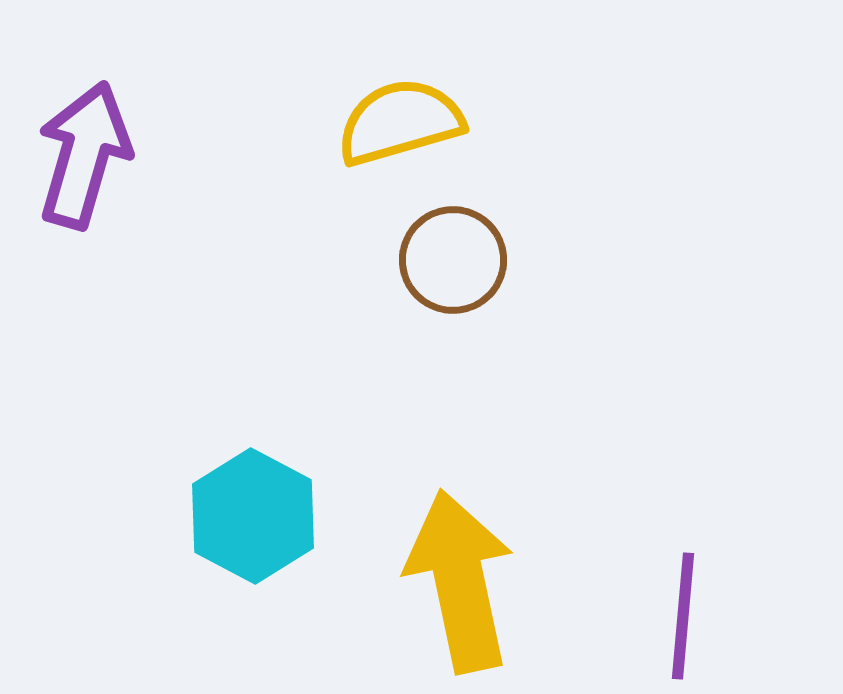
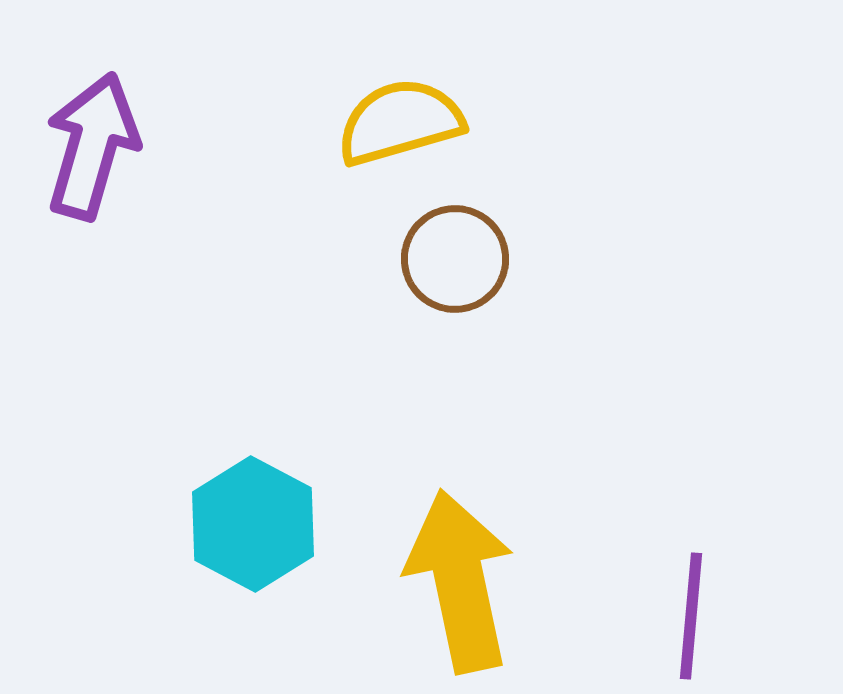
purple arrow: moved 8 px right, 9 px up
brown circle: moved 2 px right, 1 px up
cyan hexagon: moved 8 px down
purple line: moved 8 px right
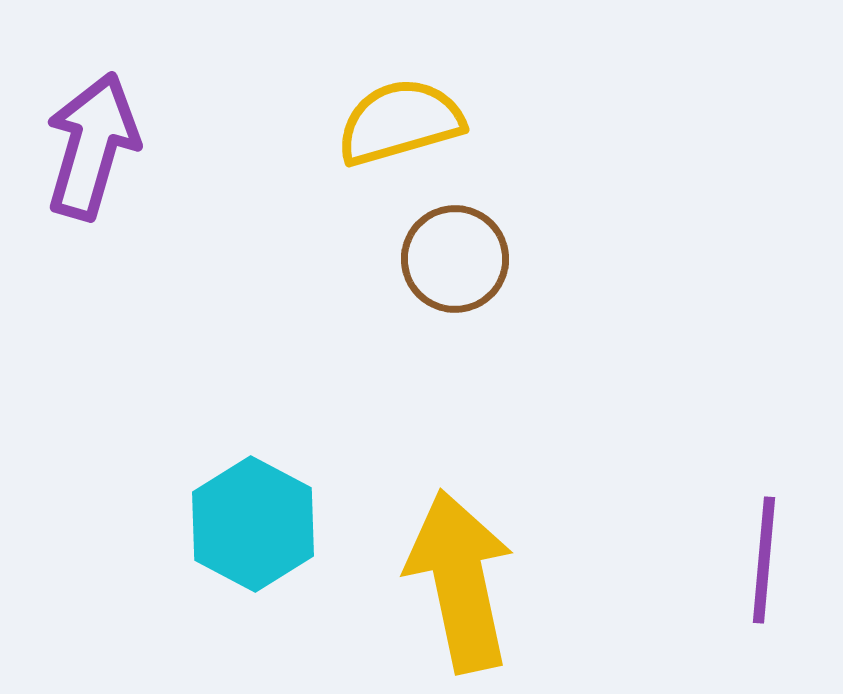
purple line: moved 73 px right, 56 px up
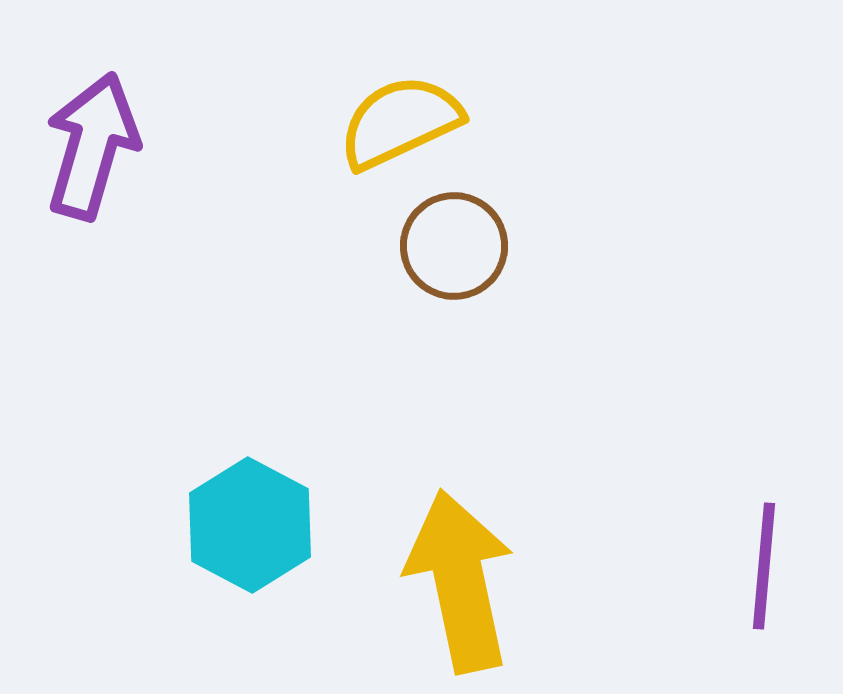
yellow semicircle: rotated 9 degrees counterclockwise
brown circle: moved 1 px left, 13 px up
cyan hexagon: moved 3 px left, 1 px down
purple line: moved 6 px down
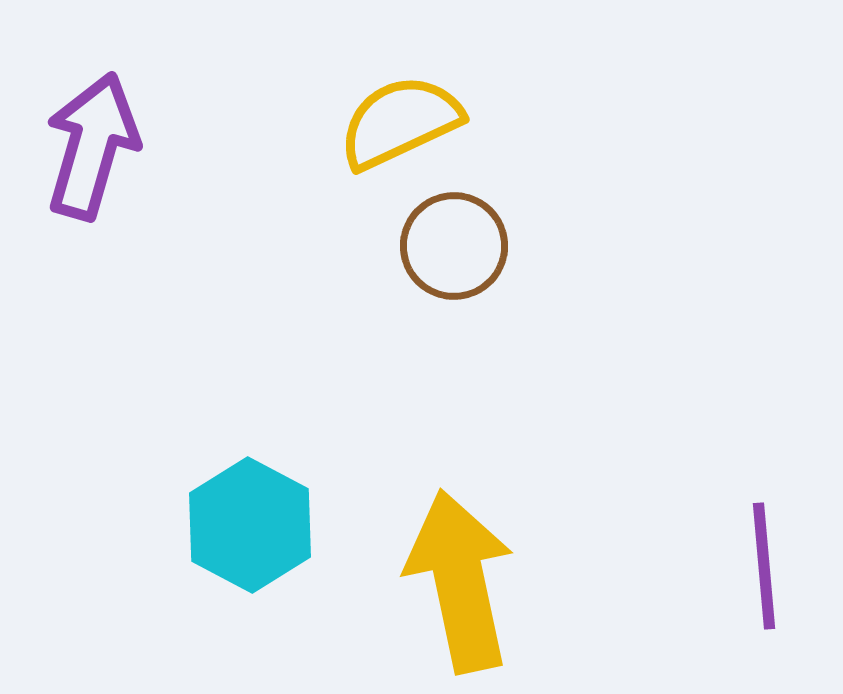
purple line: rotated 10 degrees counterclockwise
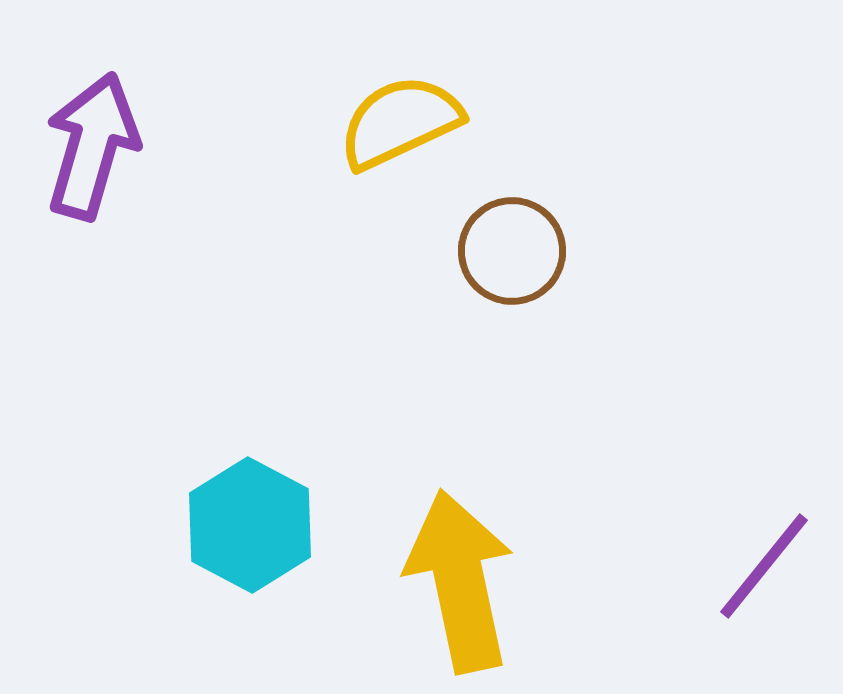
brown circle: moved 58 px right, 5 px down
purple line: rotated 44 degrees clockwise
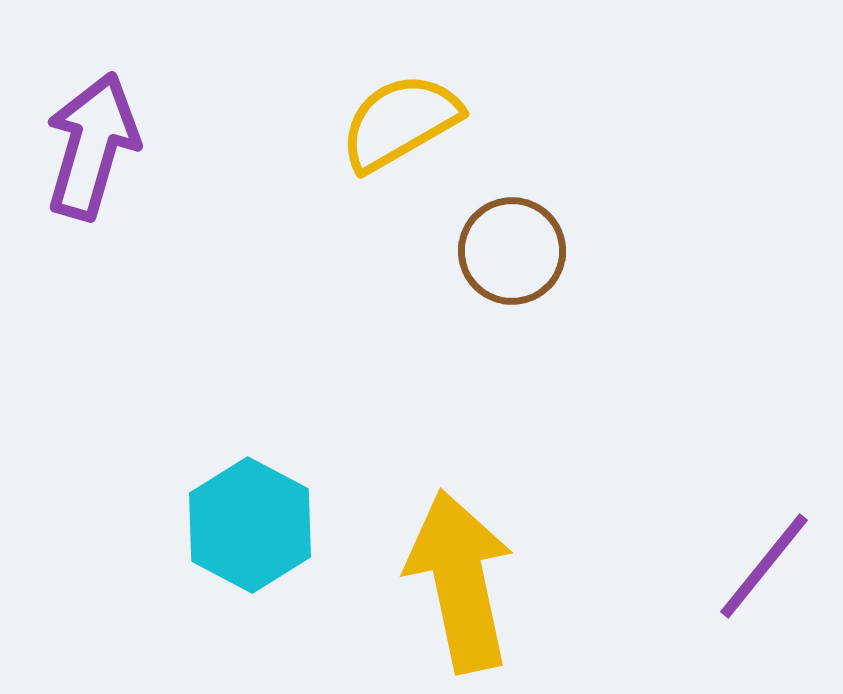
yellow semicircle: rotated 5 degrees counterclockwise
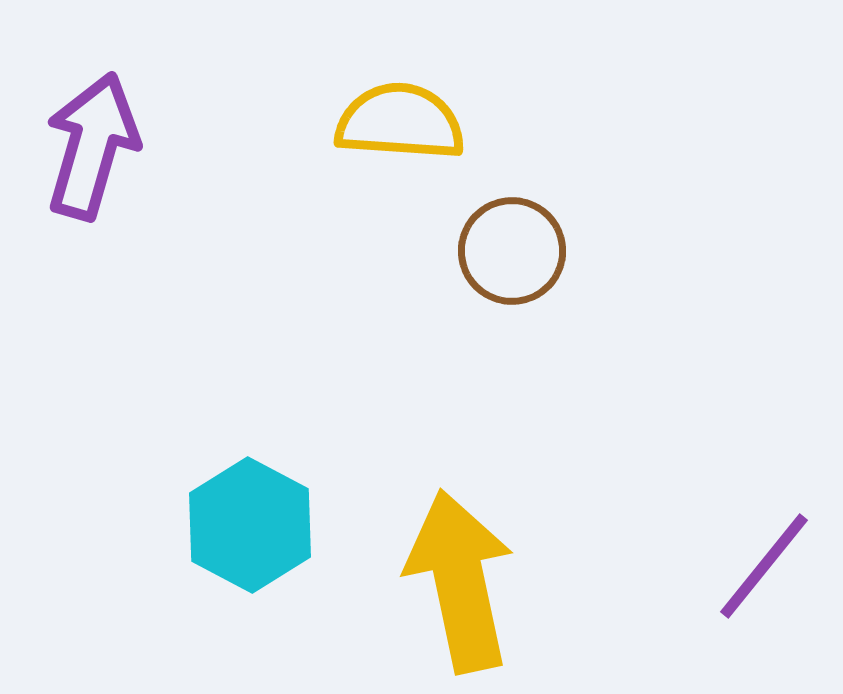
yellow semicircle: rotated 34 degrees clockwise
